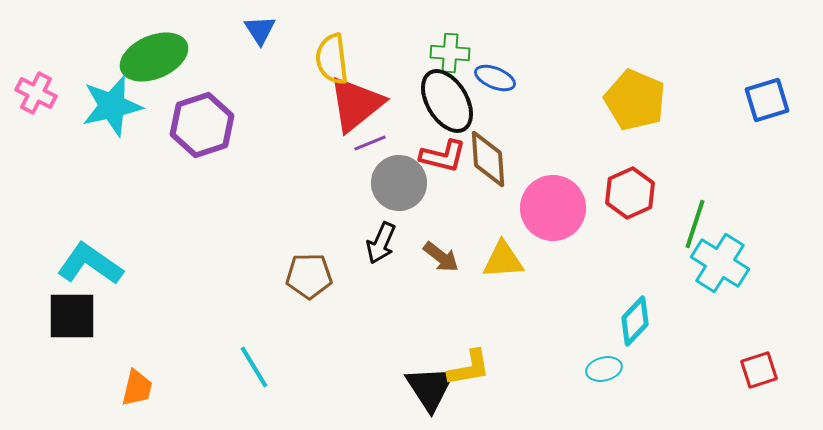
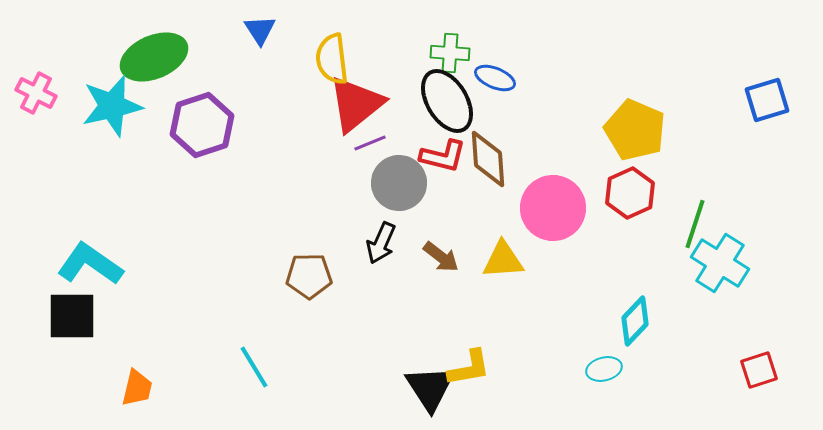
yellow pentagon: moved 30 px down
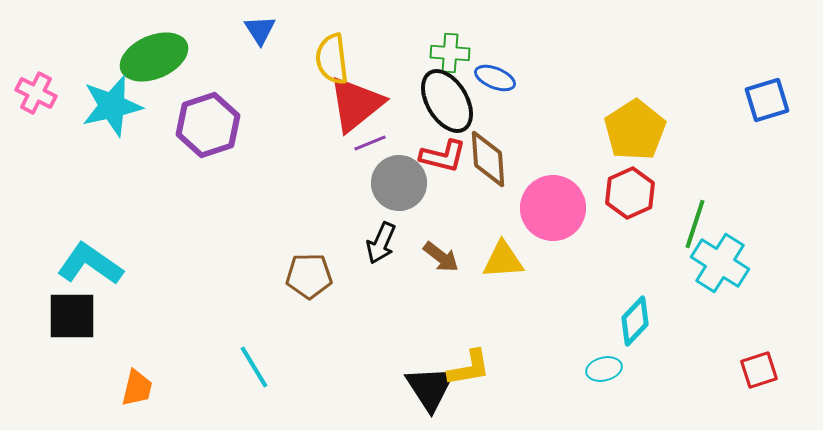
purple hexagon: moved 6 px right
yellow pentagon: rotated 16 degrees clockwise
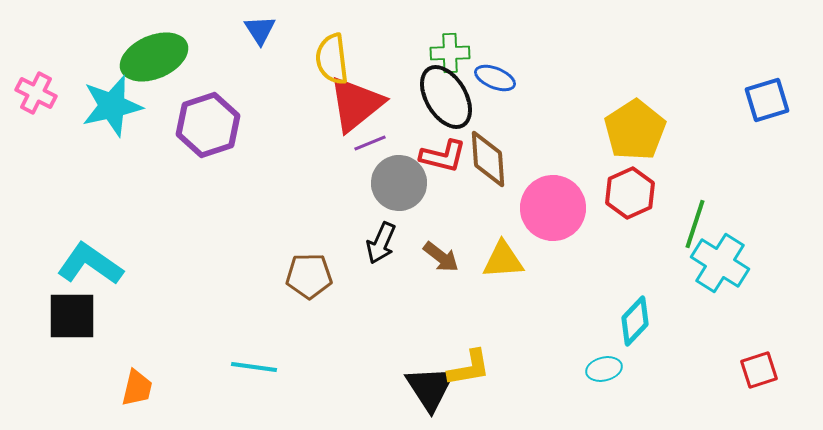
green cross: rotated 6 degrees counterclockwise
black ellipse: moved 1 px left, 4 px up
cyan line: rotated 51 degrees counterclockwise
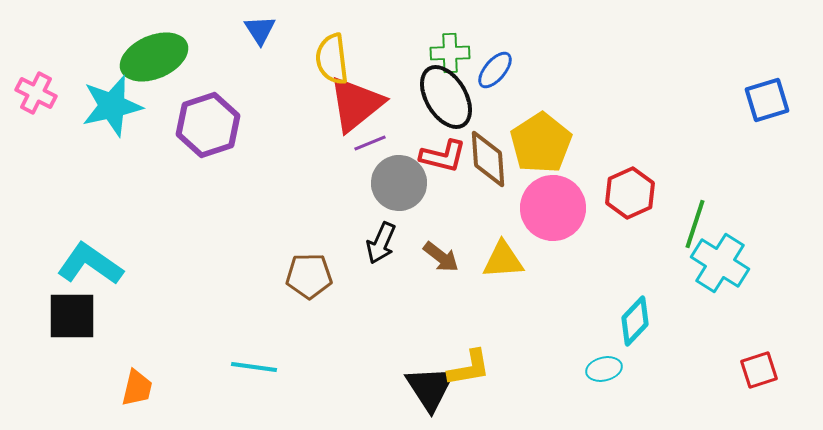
blue ellipse: moved 8 px up; rotated 72 degrees counterclockwise
yellow pentagon: moved 94 px left, 13 px down
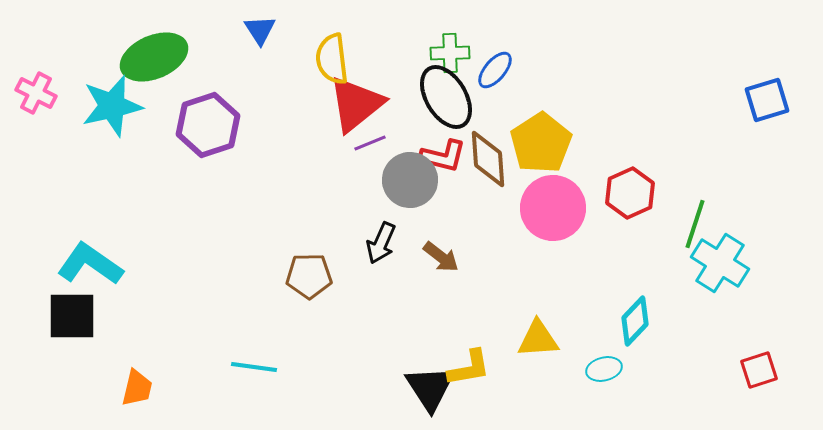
gray circle: moved 11 px right, 3 px up
yellow triangle: moved 35 px right, 79 px down
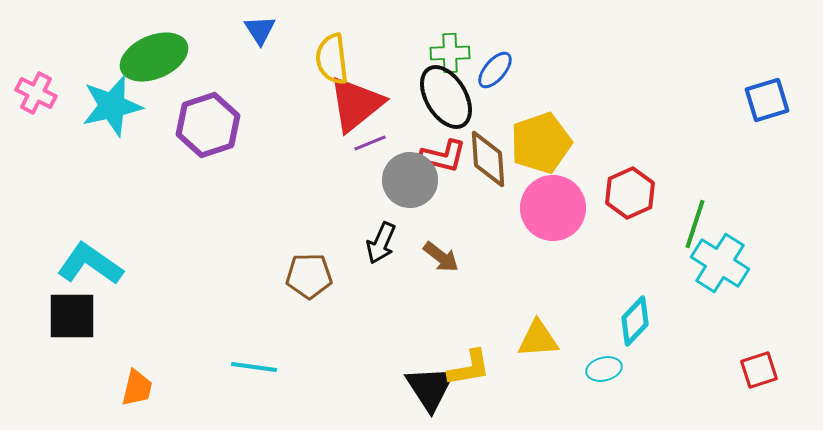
yellow pentagon: rotated 14 degrees clockwise
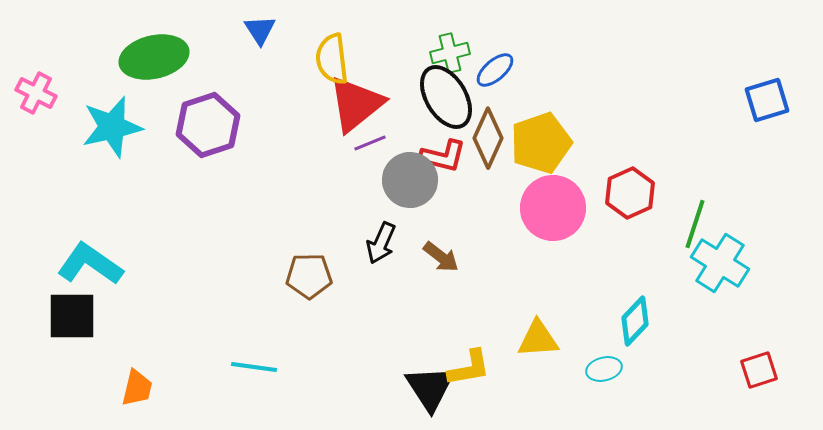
green cross: rotated 12 degrees counterclockwise
green ellipse: rotated 10 degrees clockwise
blue ellipse: rotated 9 degrees clockwise
cyan star: moved 21 px down
brown diamond: moved 21 px up; rotated 28 degrees clockwise
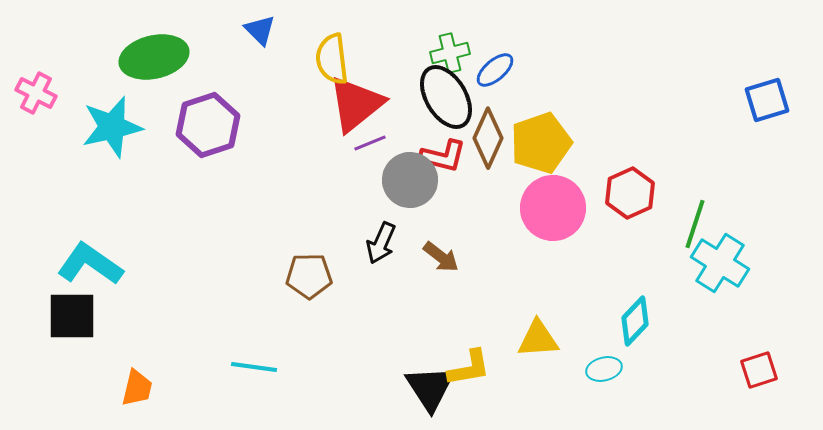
blue triangle: rotated 12 degrees counterclockwise
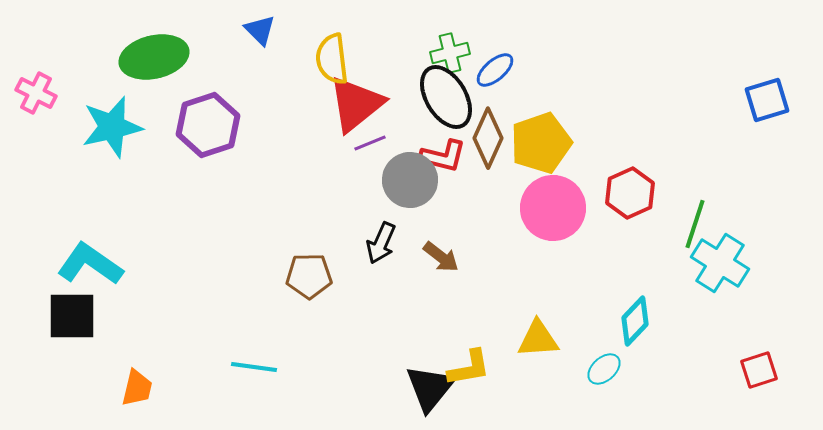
cyan ellipse: rotated 28 degrees counterclockwise
black triangle: rotated 12 degrees clockwise
